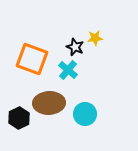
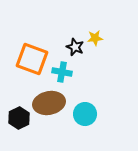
cyan cross: moved 6 px left, 2 px down; rotated 30 degrees counterclockwise
brown ellipse: rotated 8 degrees counterclockwise
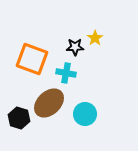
yellow star: rotated 28 degrees counterclockwise
black star: rotated 24 degrees counterclockwise
cyan cross: moved 4 px right, 1 px down
brown ellipse: rotated 32 degrees counterclockwise
black hexagon: rotated 15 degrees counterclockwise
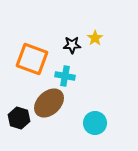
black star: moved 3 px left, 2 px up
cyan cross: moved 1 px left, 3 px down
cyan circle: moved 10 px right, 9 px down
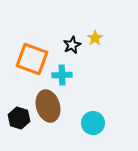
black star: rotated 24 degrees counterclockwise
cyan cross: moved 3 px left, 1 px up; rotated 12 degrees counterclockwise
brown ellipse: moved 1 px left, 3 px down; rotated 64 degrees counterclockwise
cyan circle: moved 2 px left
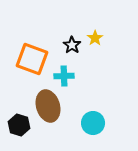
black star: rotated 12 degrees counterclockwise
cyan cross: moved 2 px right, 1 px down
black hexagon: moved 7 px down
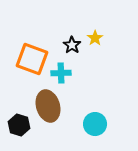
cyan cross: moved 3 px left, 3 px up
cyan circle: moved 2 px right, 1 px down
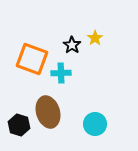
brown ellipse: moved 6 px down
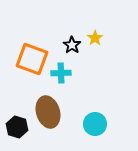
black hexagon: moved 2 px left, 2 px down
